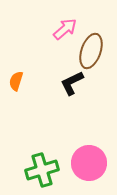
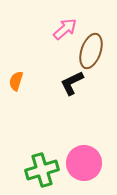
pink circle: moved 5 px left
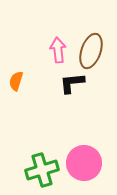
pink arrow: moved 7 px left, 21 px down; rotated 55 degrees counterclockwise
black L-shape: rotated 20 degrees clockwise
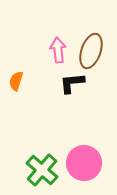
green cross: rotated 32 degrees counterclockwise
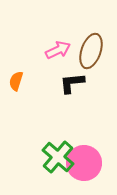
pink arrow: rotated 70 degrees clockwise
green cross: moved 16 px right, 13 px up
